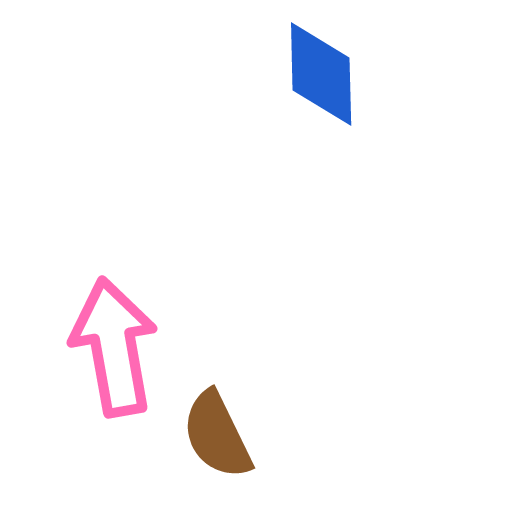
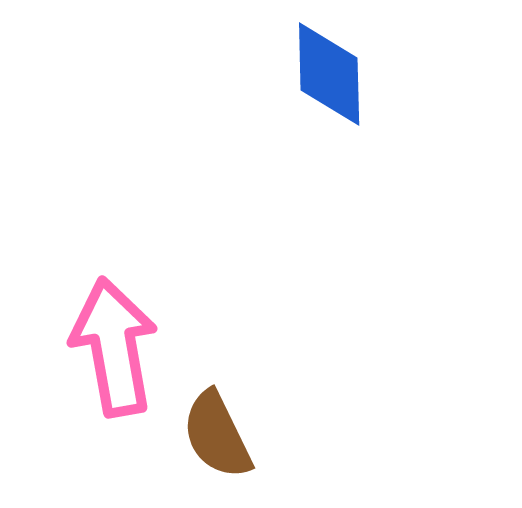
blue diamond: moved 8 px right
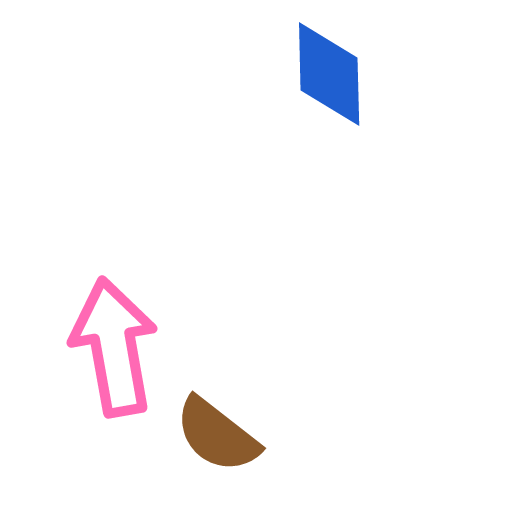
brown semicircle: rotated 26 degrees counterclockwise
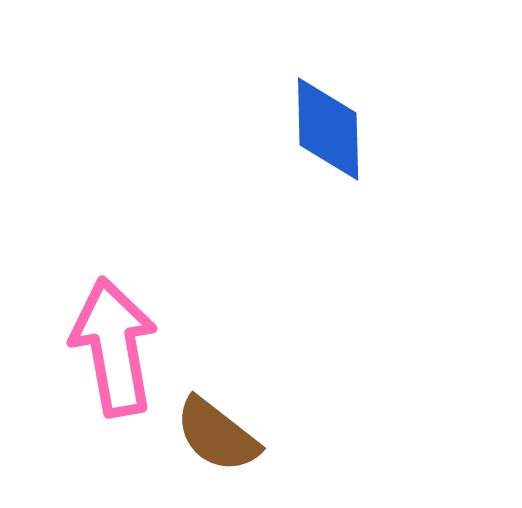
blue diamond: moved 1 px left, 55 px down
